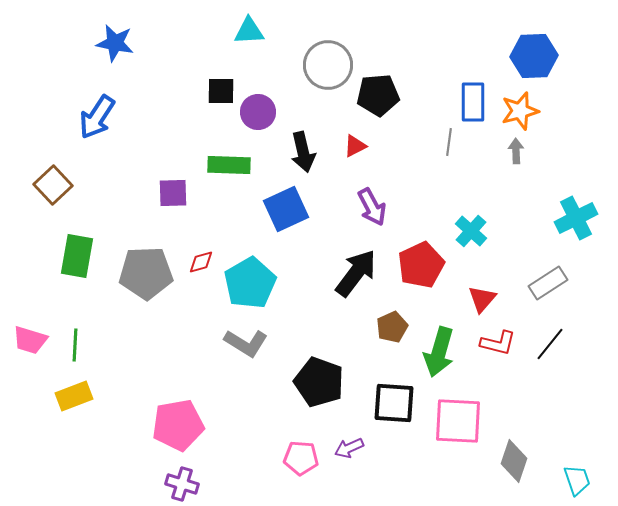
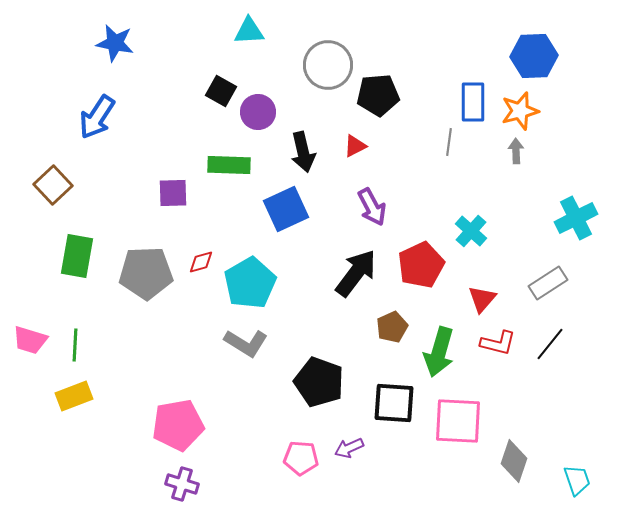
black square at (221, 91): rotated 28 degrees clockwise
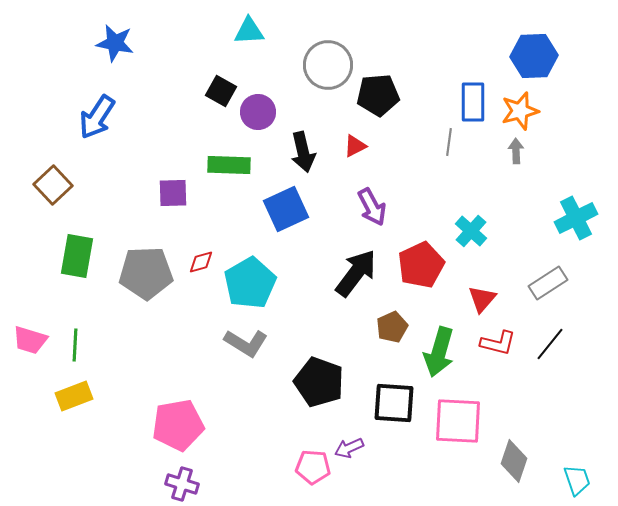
pink pentagon at (301, 458): moved 12 px right, 9 px down
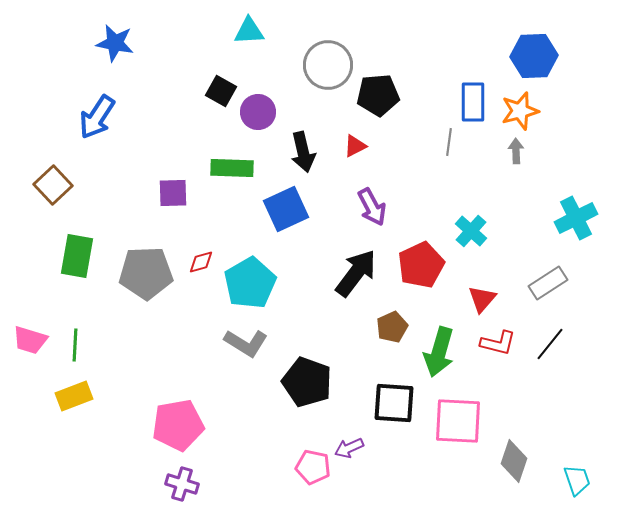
green rectangle at (229, 165): moved 3 px right, 3 px down
black pentagon at (319, 382): moved 12 px left
pink pentagon at (313, 467): rotated 8 degrees clockwise
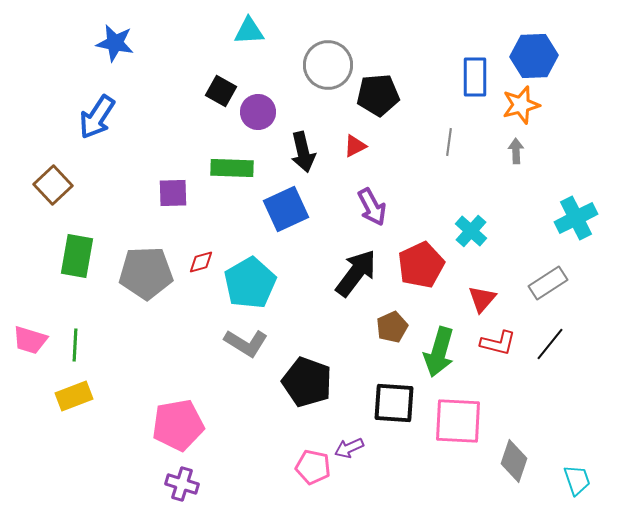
blue rectangle at (473, 102): moved 2 px right, 25 px up
orange star at (520, 111): moved 1 px right, 6 px up
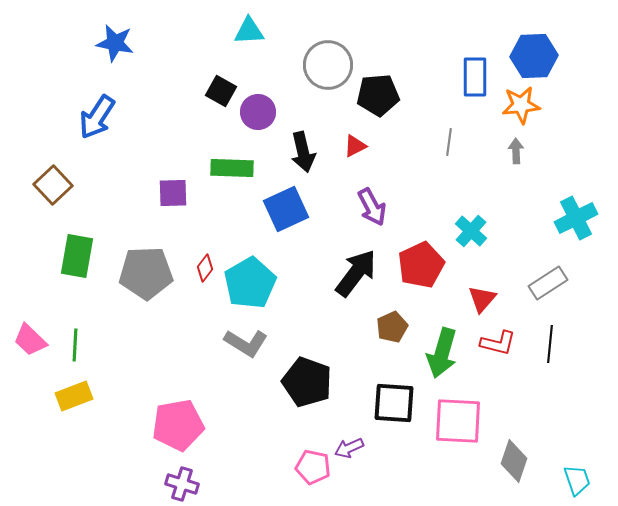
orange star at (521, 105): rotated 9 degrees clockwise
red diamond at (201, 262): moved 4 px right, 6 px down; rotated 36 degrees counterclockwise
pink trapezoid at (30, 340): rotated 27 degrees clockwise
black line at (550, 344): rotated 33 degrees counterclockwise
green arrow at (439, 352): moved 3 px right, 1 px down
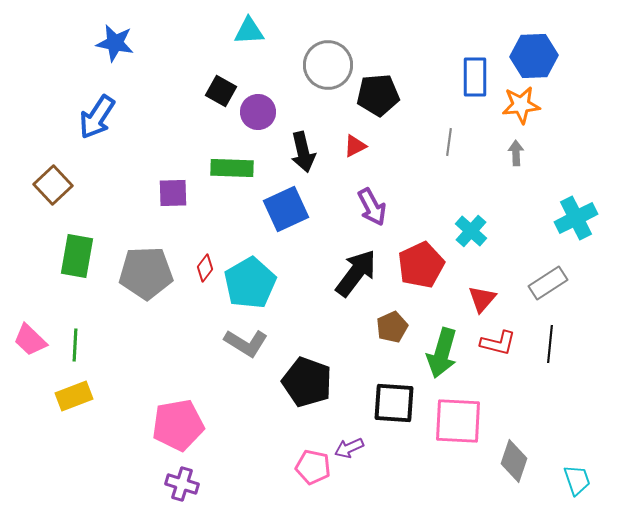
gray arrow at (516, 151): moved 2 px down
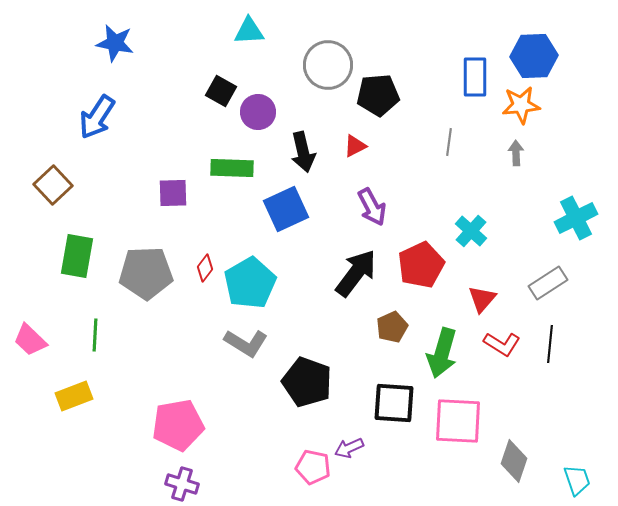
red L-shape at (498, 343): moved 4 px right, 1 px down; rotated 18 degrees clockwise
green line at (75, 345): moved 20 px right, 10 px up
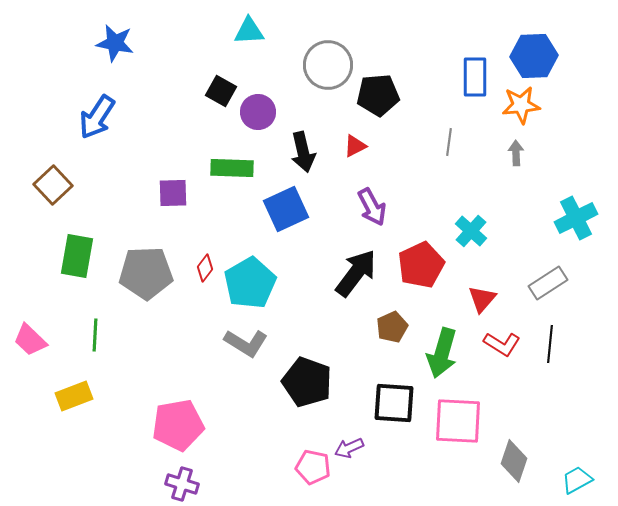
cyan trapezoid at (577, 480): rotated 100 degrees counterclockwise
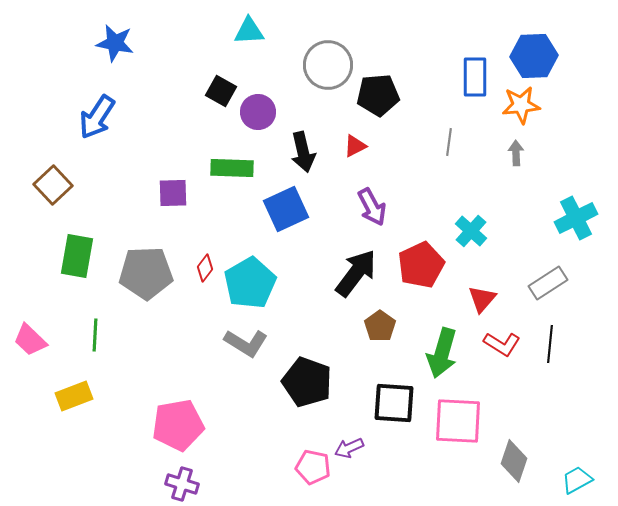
brown pentagon at (392, 327): moved 12 px left, 1 px up; rotated 12 degrees counterclockwise
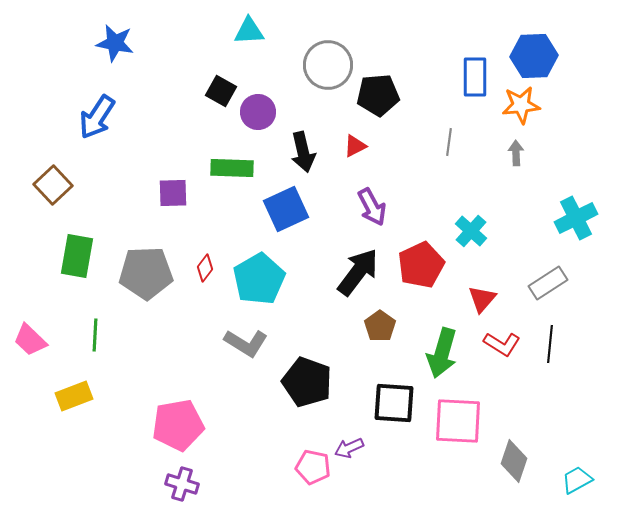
black arrow at (356, 273): moved 2 px right, 1 px up
cyan pentagon at (250, 283): moved 9 px right, 4 px up
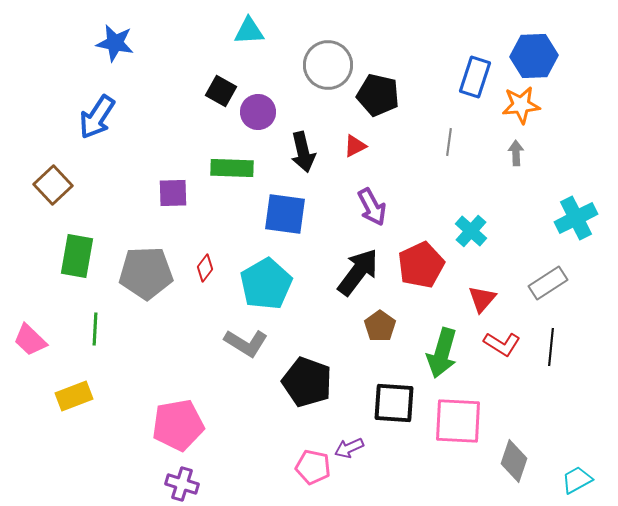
blue rectangle at (475, 77): rotated 18 degrees clockwise
black pentagon at (378, 95): rotated 18 degrees clockwise
blue square at (286, 209): moved 1 px left, 5 px down; rotated 33 degrees clockwise
cyan pentagon at (259, 279): moved 7 px right, 5 px down
green line at (95, 335): moved 6 px up
black line at (550, 344): moved 1 px right, 3 px down
